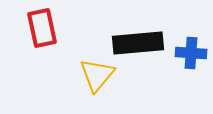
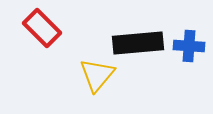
red rectangle: rotated 33 degrees counterclockwise
blue cross: moved 2 px left, 7 px up
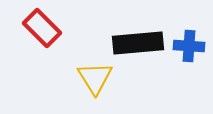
yellow triangle: moved 2 px left, 3 px down; rotated 12 degrees counterclockwise
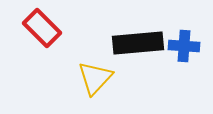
blue cross: moved 5 px left
yellow triangle: rotated 15 degrees clockwise
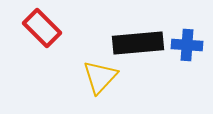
blue cross: moved 3 px right, 1 px up
yellow triangle: moved 5 px right, 1 px up
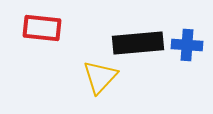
red rectangle: rotated 39 degrees counterclockwise
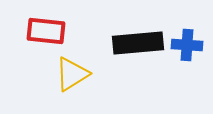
red rectangle: moved 4 px right, 3 px down
yellow triangle: moved 28 px left, 3 px up; rotated 15 degrees clockwise
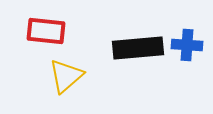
black rectangle: moved 5 px down
yellow triangle: moved 6 px left, 2 px down; rotated 9 degrees counterclockwise
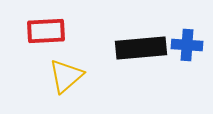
red rectangle: rotated 9 degrees counterclockwise
black rectangle: moved 3 px right
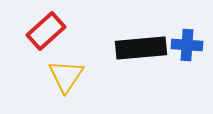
red rectangle: rotated 39 degrees counterclockwise
yellow triangle: rotated 15 degrees counterclockwise
